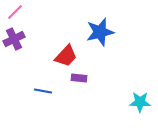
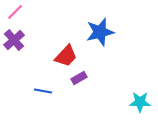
purple cross: moved 1 px down; rotated 15 degrees counterclockwise
purple rectangle: rotated 35 degrees counterclockwise
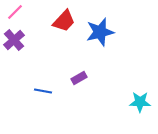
red trapezoid: moved 2 px left, 35 px up
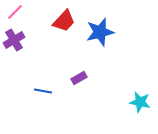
purple cross: rotated 10 degrees clockwise
cyan star: rotated 10 degrees clockwise
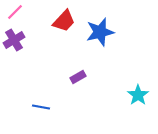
purple rectangle: moved 1 px left, 1 px up
blue line: moved 2 px left, 16 px down
cyan star: moved 2 px left, 7 px up; rotated 25 degrees clockwise
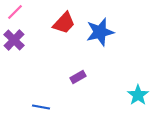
red trapezoid: moved 2 px down
purple cross: rotated 15 degrees counterclockwise
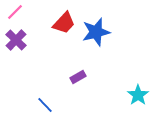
blue star: moved 4 px left
purple cross: moved 2 px right
blue line: moved 4 px right, 2 px up; rotated 36 degrees clockwise
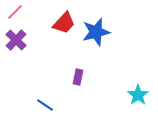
purple rectangle: rotated 49 degrees counterclockwise
blue line: rotated 12 degrees counterclockwise
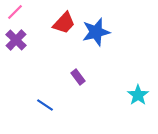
purple rectangle: rotated 49 degrees counterclockwise
